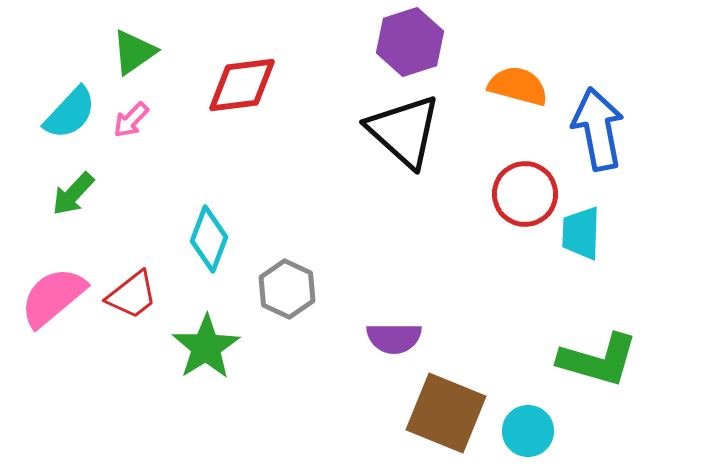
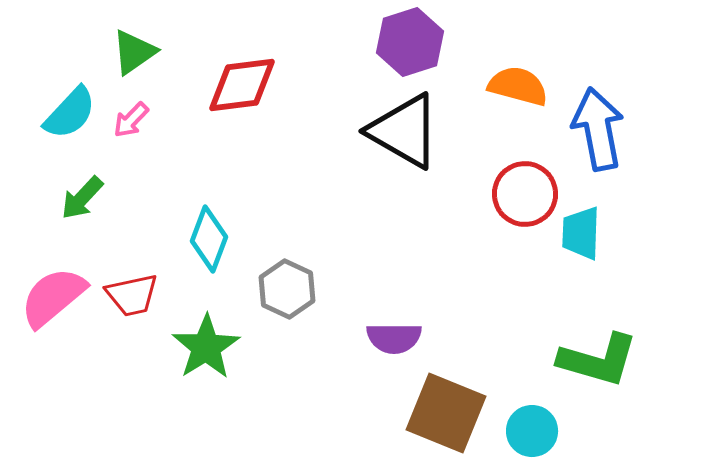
black triangle: rotated 12 degrees counterclockwise
green arrow: moved 9 px right, 4 px down
red trapezoid: rotated 26 degrees clockwise
cyan circle: moved 4 px right
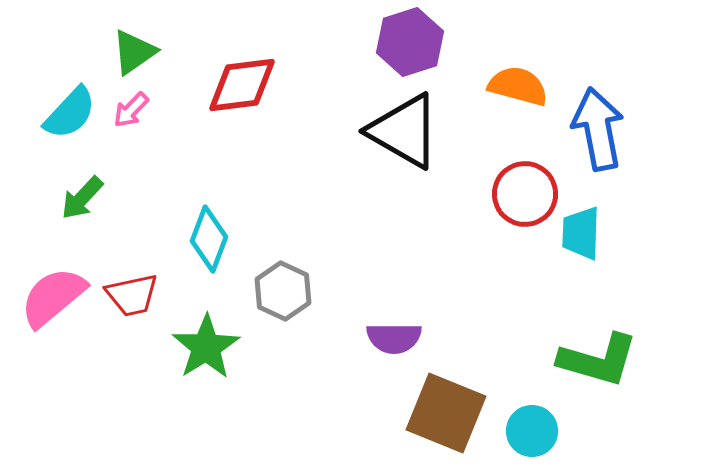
pink arrow: moved 10 px up
gray hexagon: moved 4 px left, 2 px down
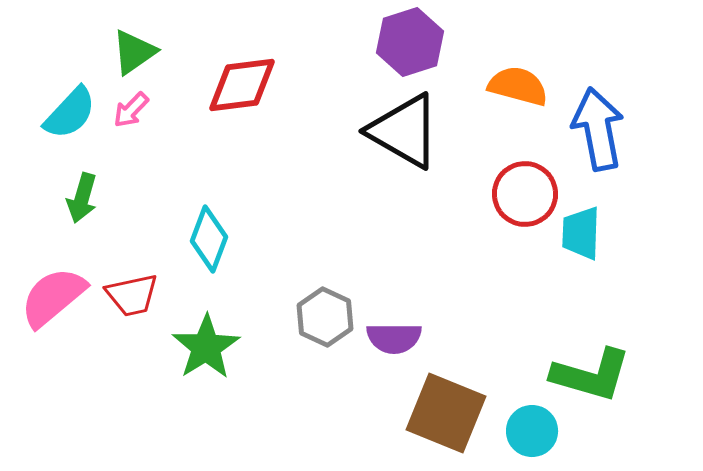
green arrow: rotated 27 degrees counterclockwise
gray hexagon: moved 42 px right, 26 px down
green L-shape: moved 7 px left, 15 px down
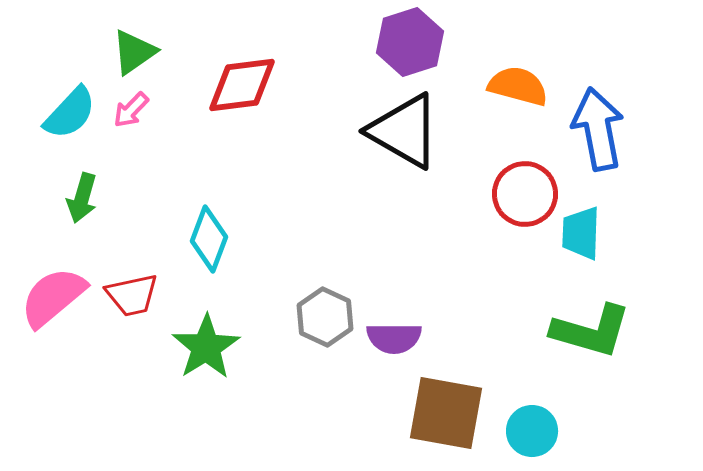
green L-shape: moved 44 px up
brown square: rotated 12 degrees counterclockwise
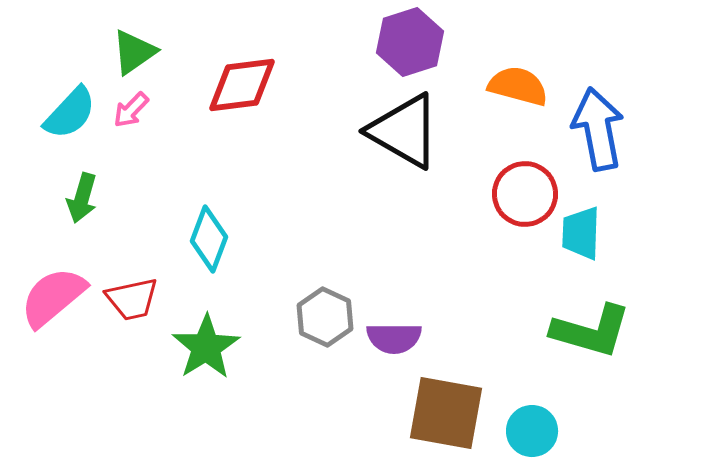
red trapezoid: moved 4 px down
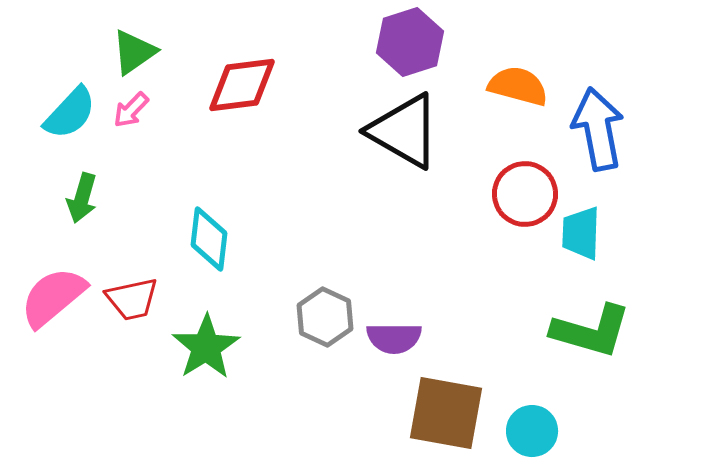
cyan diamond: rotated 14 degrees counterclockwise
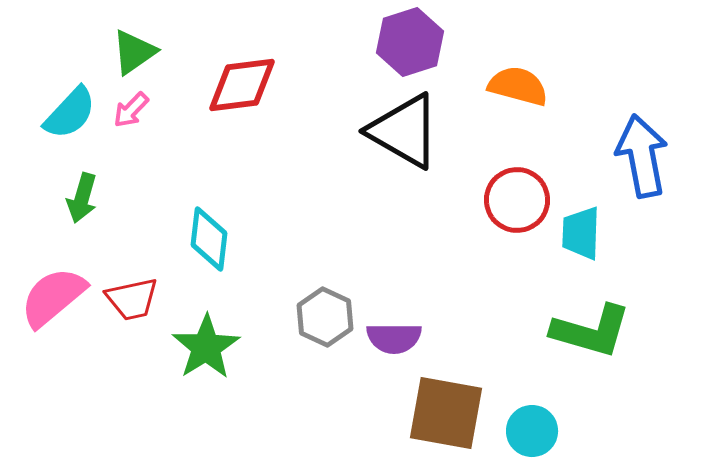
blue arrow: moved 44 px right, 27 px down
red circle: moved 8 px left, 6 px down
